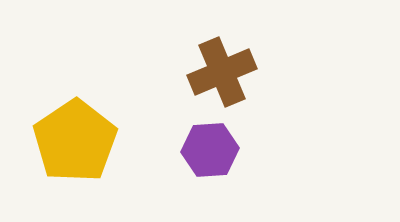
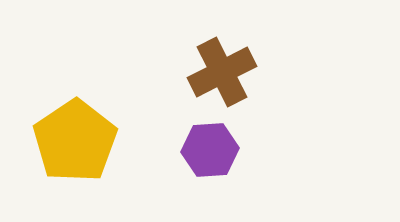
brown cross: rotated 4 degrees counterclockwise
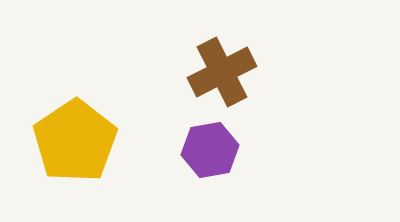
purple hexagon: rotated 6 degrees counterclockwise
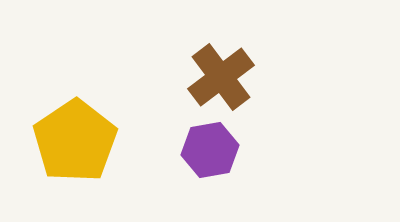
brown cross: moved 1 px left, 5 px down; rotated 10 degrees counterclockwise
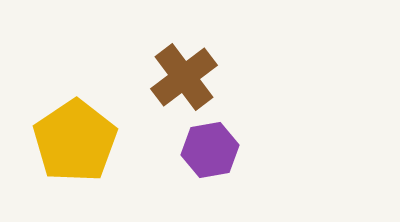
brown cross: moved 37 px left
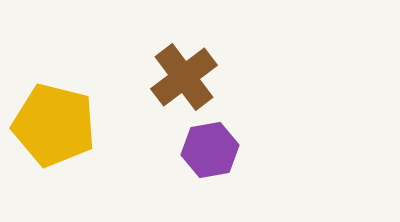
yellow pentagon: moved 21 px left, 16 px up; rotated 24 degrees counterclockwise
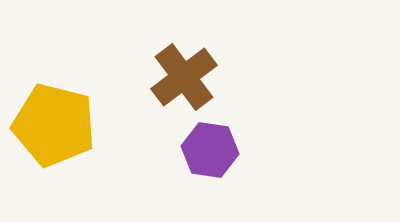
purple hexagon: rotated 18 degrees clockwise
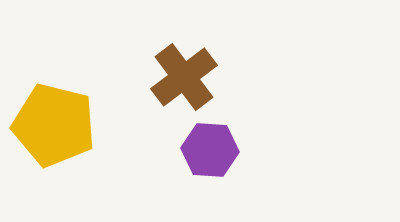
purple hexagon: rotated 4 degrees counterclockwise
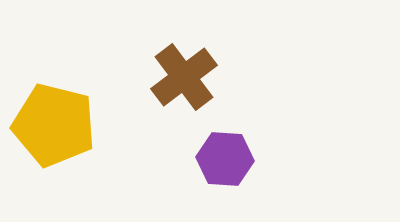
purple hexagon: moved 15 px right, 9 px down
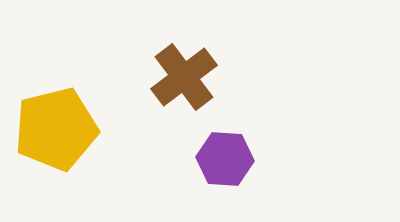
yellow pentagon: moved 2 px right, 4 px down; rotated 28 degrees counterclockwise
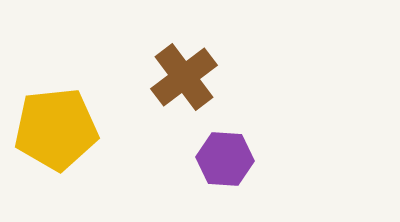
yellow pentagon: rotated 8 degrees clockwise
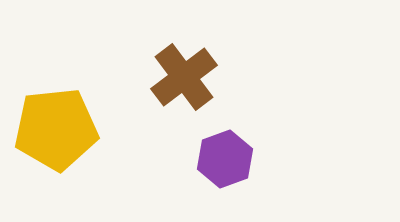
purple hexagon: rotated 24 degrees counterclockwise
